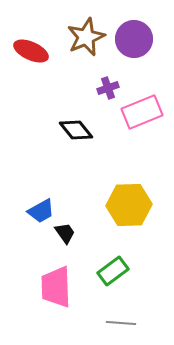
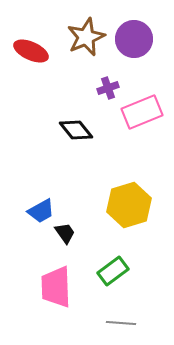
yellow hexagon: rotated 15 degrees counterclockwise
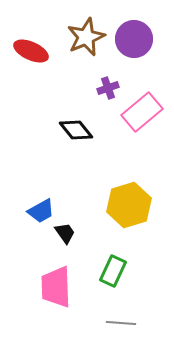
pink rectangle: rotated 18 degrees counterclockwise
green rectangle: rotated 28 degrees counterclockwise
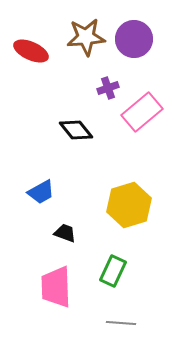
brown star: rotated 18 degrees clockwise
blue trapezoid: moved 19 px up
black trapezoid: rotated 35 degrees counterclockwise
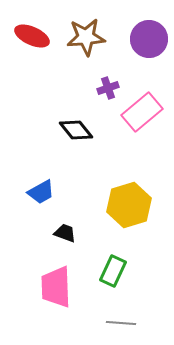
purple circle: moved 15 px right
red ellipse: moved 1 px right, 15 px up
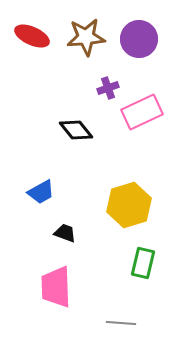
purple circle: moved 10 px left
pink rectangle: rotated 15 degrees clockwise
green rectangle: moved 30 px right, 8 px up; rotated 12 degrees counterclockwise
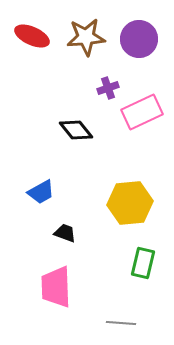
yellow hexagon: moved 1 px right, 2 px up; rotated 12 degrees clockwise
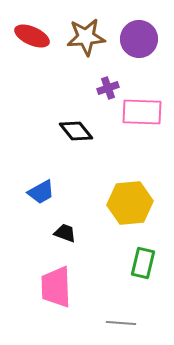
pink rectangle: rotated 27 degrees clockwise
black diamond: moved 1 px down
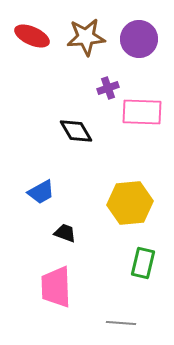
black diamond: rotated 8 degrees clockwise
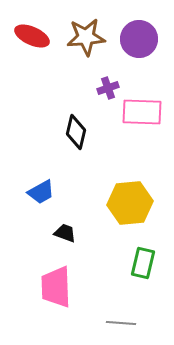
black diamond: moved 1 px down; rotated 44 degrees clockwise
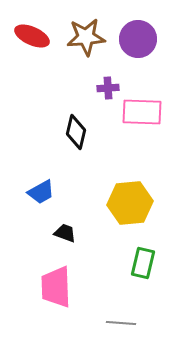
purple circle: moved 1 px left
purple cross: rotated 15 degrees clockwise
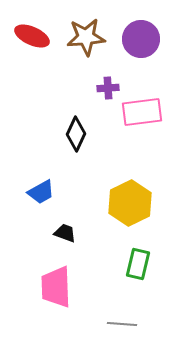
purple circle: moved 3 px right
pink rectangle: rotated 9 degrees counterclockwise
black diamond: moved 2 px down; rotated 12 degrees clockwise
yellow hexagon: rotated 21 degrees counterclockwise
green rectangle: moved 5 px left, 1 px down
gray line: moved 1 px right, 1 px down
